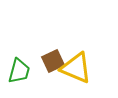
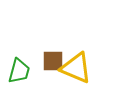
brown square: rotated 25 degrees clockwise
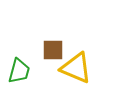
brown square: moved 11 px up
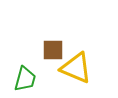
green trapezoid: moved 6 px right, 8 px down
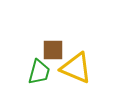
green trapezoid: moved 14 px right, 7 px up
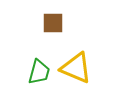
brown square: moved 27 px up
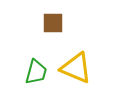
green trapezoid: moved 3 px left
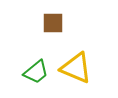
green trapezoid: rotated 36 degrees clockwise
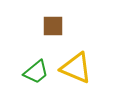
brown square: moved 3 px down
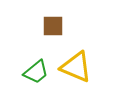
yellow triangle: moved 1 px up
